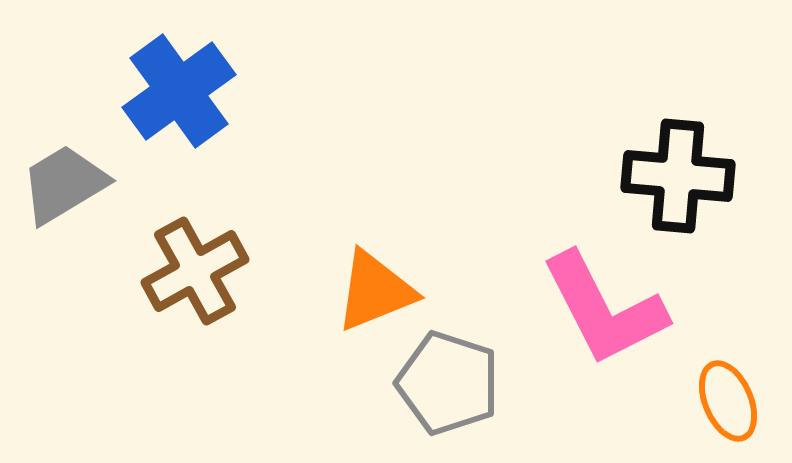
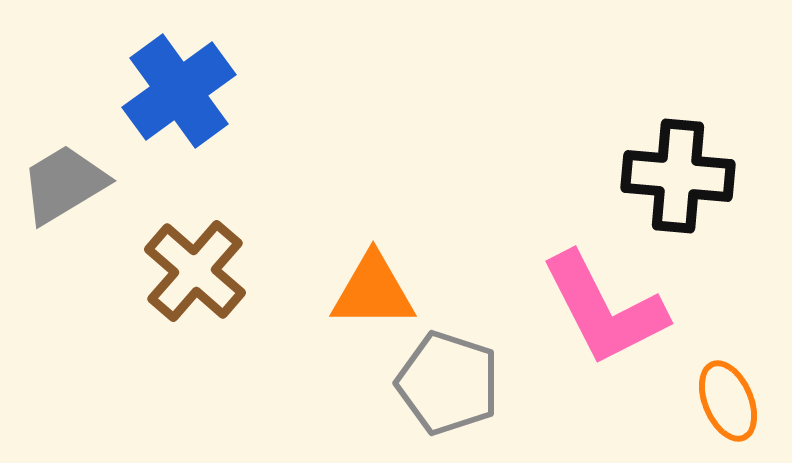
brown cross: rotated 20 degrees counterclockwise
orange triangle: moved 2 px left; rotated 22 degrees clockwise
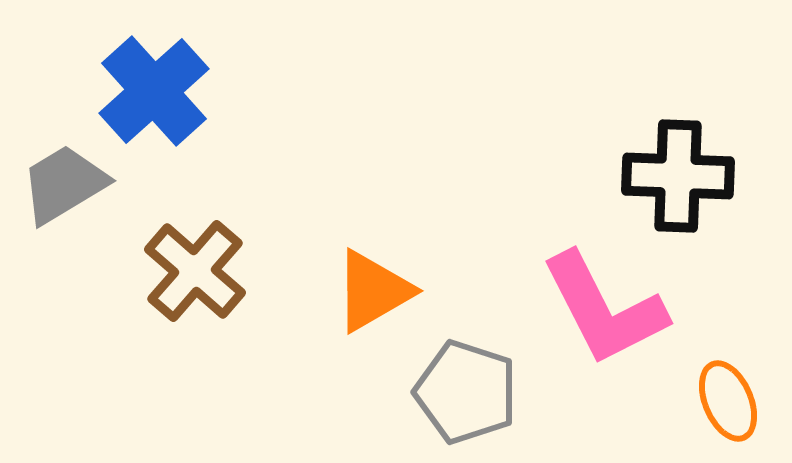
blue cross: moved 25 px left; rotated 6 degrees counterclockwise
black cross: rotated 3 degrees counterclockwise
orange triangle: rotated 30 degrees counterclockwise
gray pentagon: moved 18 px right, 9 px down
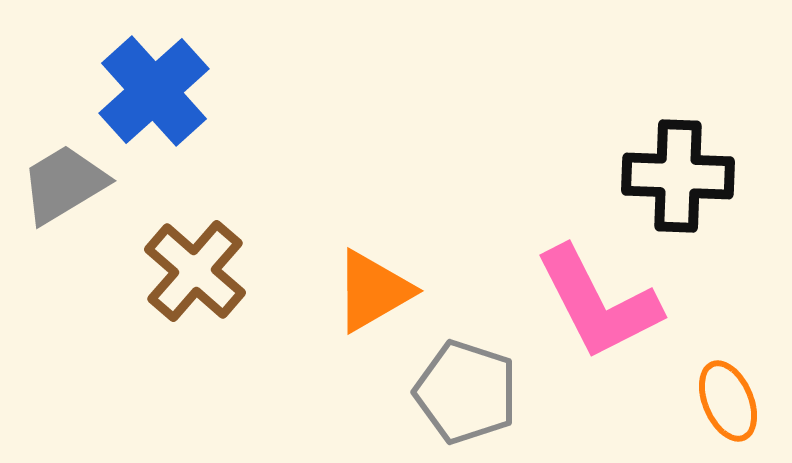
pink L-shape: moved 6 px left, 6 px up
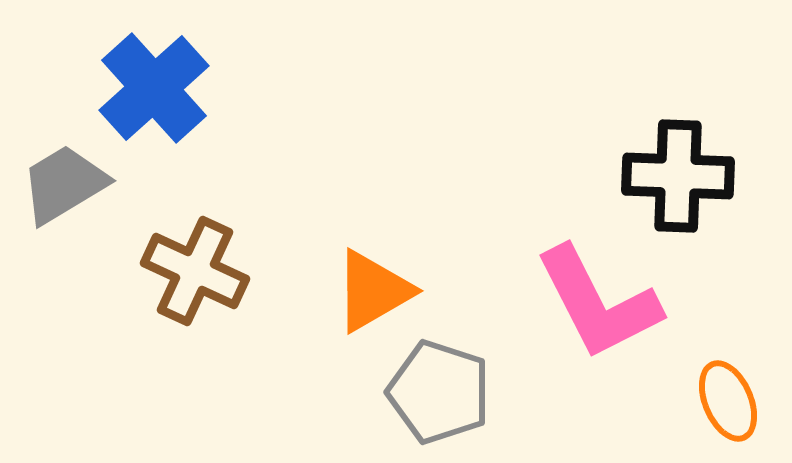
blue cross: moved 3 px up
brown cross: rotated 16 degrees counterclockwise
gray pentagon: moved 27 px left
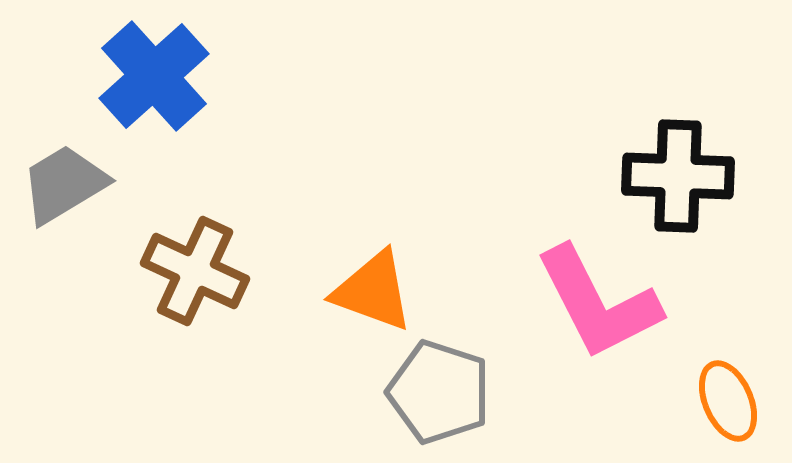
blue cross: moved 12 px up
orange triangle: rotated 50 degrees clockwise
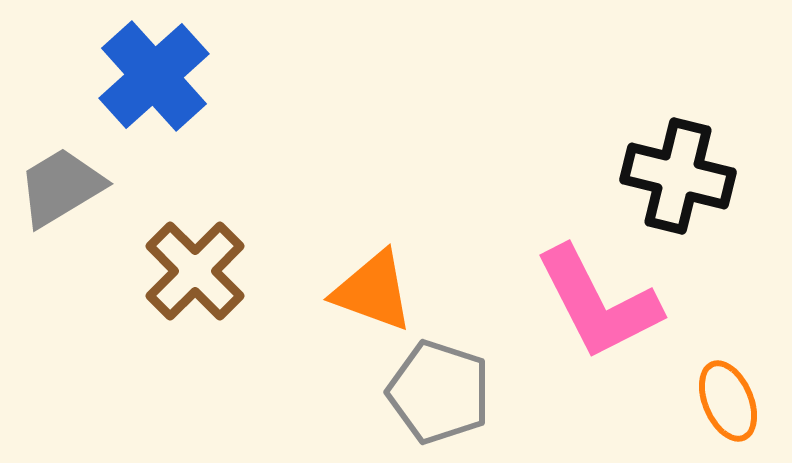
black cross: rotated 12 degrees clockwise
gray trapezoid: moved 3 px left, 3 px down
brown cross: rotated 20 degrees clockwise
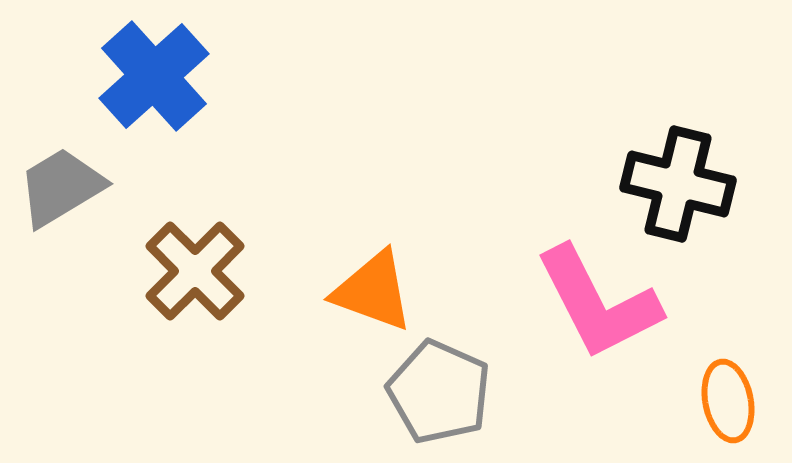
black cross: moved 8 px down
gray pentagon: rotated 6 degrees clockwise
orange ellipse: rotated 12 degrees clockwise
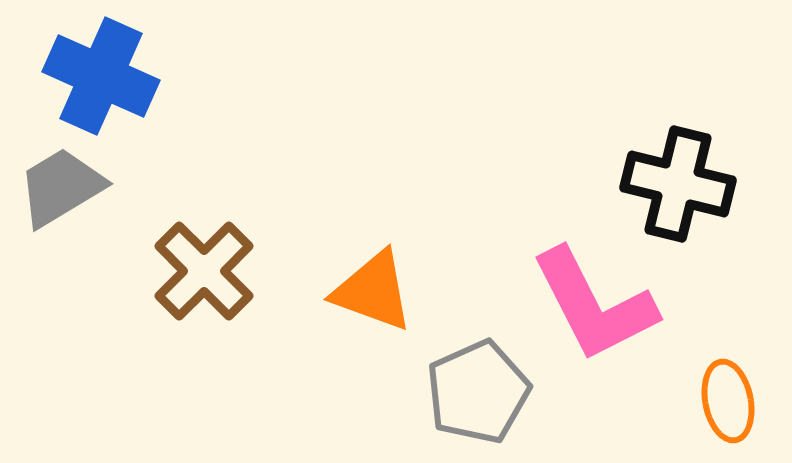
blue cross: moved 53 px left; rotated 24 degrees counterclockwise
brown cross: moved 9 px right
pink L-shape: moved 4 px left, 2 px down
gray pentagon: moved 39 px right; rotated 24 degrees clockwise
